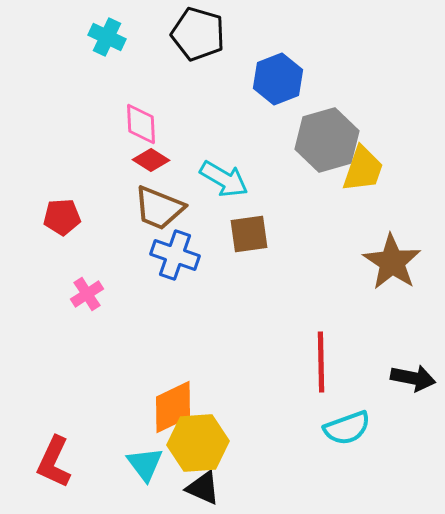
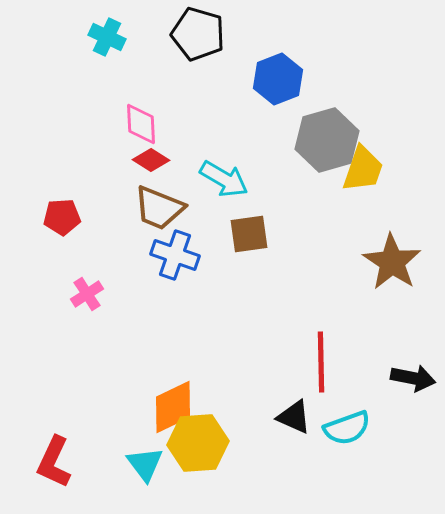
black triangle: moved 91 px right, 71 px up
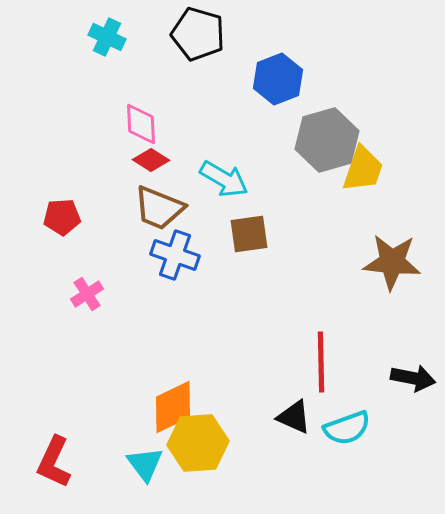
brown star: rotated 28 degrees counterclockwise
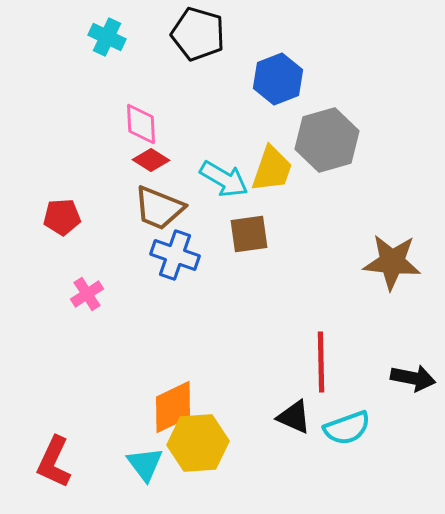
yellow trapezoid: moved 91 px left
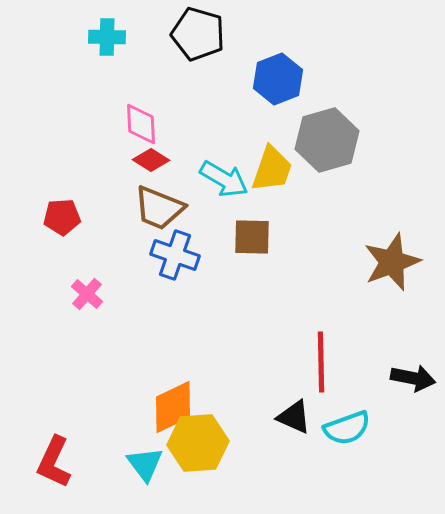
cyan cross: rotated 24 degrees counterclockwise
brown square: moved 3 px right, 3 px down; rotated 9 degrees clockwise
brown star: rotated 26 degrees counterclockwise
pink cross: rotated 16 degrees counterclockwise
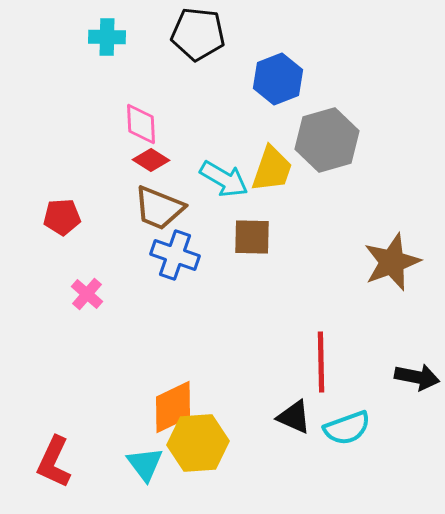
black pentagon: rotated 10 degrees counterclockwise
black arrow: moved 4 px right, 1 px up
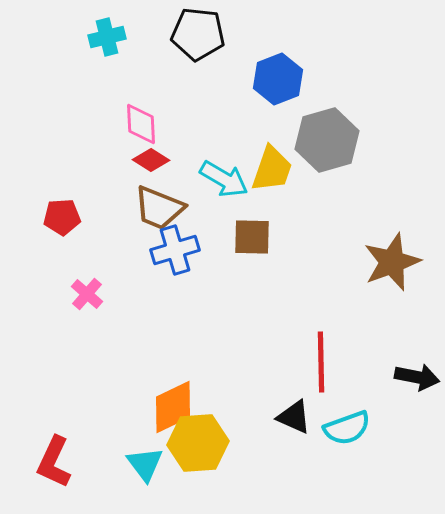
cyan cross: rotated 15 degrees counterclockwise
blue cross: moved 5 px up; rotated 36 degrees counterclockwise
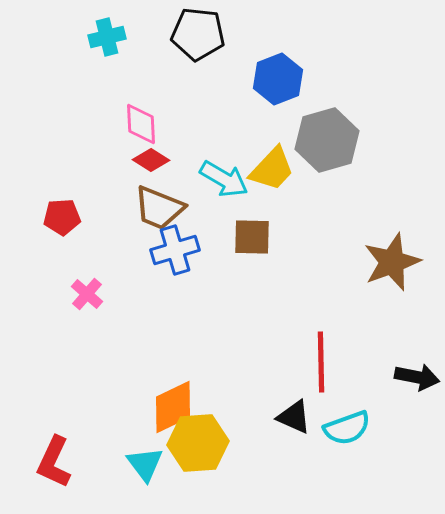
yellow trapezoid: rotated 24 degrees clockwise
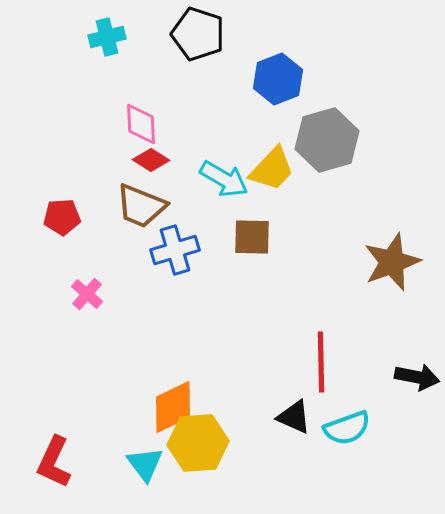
black pentagon: rotated 12 degrees clockwise
brown trapezoid: moved 18 px left, 2 px up
